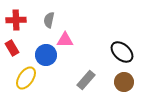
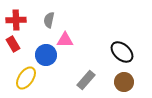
red rectangle: moved 1 px right, 4 px up
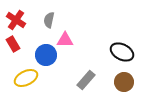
red cross: rotated 36 degrees clockwise
black ellipse: rotated 15 degrees counterclockwise
yellow ellipse: rotated 30 degrees clockwise
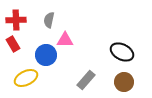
red cross: rotated 36 degrees counterclockwise
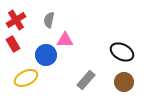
red cross: rotated 30 degrees counterclockwise
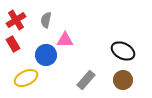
gray semicircle: moved 3 px left
black ellipse: moved 1 px right, 1 px up
brown circle: moved 1 px left, 2 px up
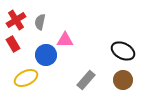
gray semicircle: moved 6 px left, 2 px down
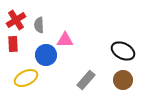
gray semicircle: moved 1 px left, 3 px down; rotated 14 degrees counterclockwise
red rectangle: rotated 28 degrees clockwise
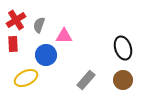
gray semicircle: rotated 21 degrees clockwise
pink triangle: moved 1 px left, 4 px up
black ellipse: moved 3 px up; rotated 45 degrees clockwise
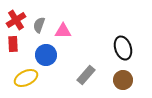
pink triangle: moved 1 px left, 5 px up
gray rectangle: moved 5 px up
